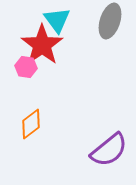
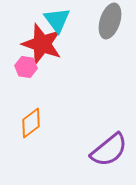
red star: moved 1 px up; rotated 18 degrees counterclockwise
orange diamond: moved 1 px up
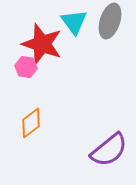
cyan triangle: moved 17 px right, 2 px down
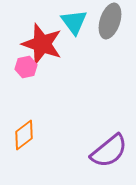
pink hexagon: rotated 20 degrees counterclockwise
orange diamond: moved 7 px left, 12 px down
purple semicircle: moved 1 px down
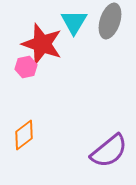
cyan triangle: rotated 8 degrees clockwise
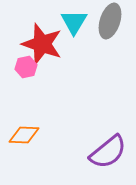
orange diamond: rotated 40 degrees clockwise
purple semicircle: moved 1 px left, 1 px down
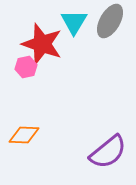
gray ellipse: rotated 12 degrees clockwise
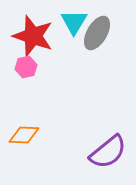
gray ellipse: moved 13 px left, 12 px down
red star: moved 9 px left, 8 px up
